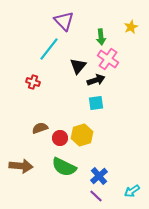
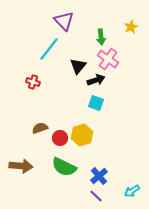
cyan square: rotated 28 degrees clockwise
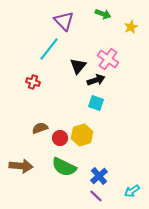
green arrow: moved 2 px right, 23 px up; rotated 63 degrees counterclockwise
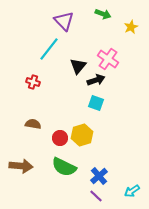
brown semicircle: moved 7 px left, 4 px up; rotated 28 degrees clockwise
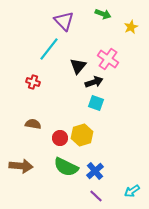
black arrow: moved 2 px left, 2 px down
green semicircle: moved 2 px right
blue cross: moved 4 px left, 5 px up
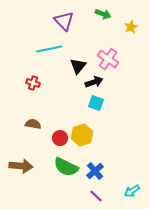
cyan line: rotated 40 degrees clockwise
red cross: moved 1 px down
